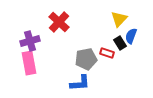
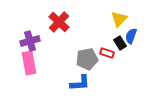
gray pentagon: moved 1 px right
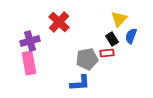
black rectangle: moved 8 px left, 4 px up
red rectangle: rotated 24 degrees counterclockwise
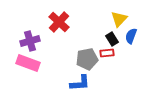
pink rectangle: moved 1 px left; rotated 60 degrees counterclockwise
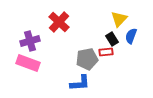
red rectangle: moved 1 px left, 1 px up
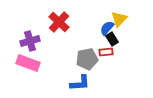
blue semicircle: moved 24 px left, 8 px up; rotated 21 degrees clockwise
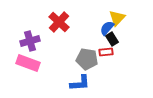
yellow triangle: moved 2 px left, 1 px up
gray pentagon: rotated 20 degrees clockwise
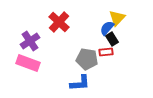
purple cross: rotated 18 degrees counterclockwise
